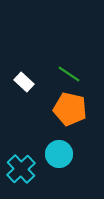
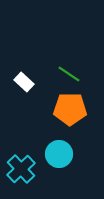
orange pentagon: rotated 12 degrees counterclockwise
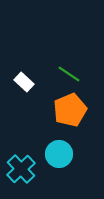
orange pentagon: moved 1 px down; rotated 24 degrees counterclockwise
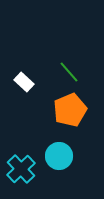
green line: moved 2 px up; rotated 15 degrees clockwise
cyan circle: moved 2 px down
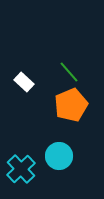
orange pentagon: moved 1 px right, 5 px up
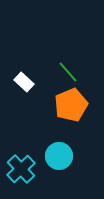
green line: moved 1 px left
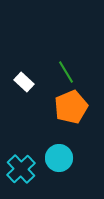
green line: moved 2 px left; rotated 10 degrees clockwise
orange pentagon: moved 2 px down
cyan circle: moved 2 px down
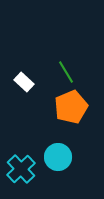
cyan circle: moved 1 px left, 1 px up
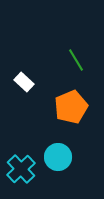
green line: moved 10 px right, 12 px up
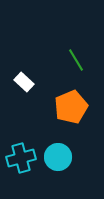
cyan cross: moved 11 px up; rotated 28 degrees clockwise
